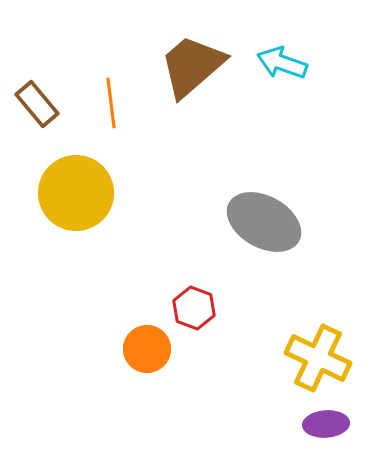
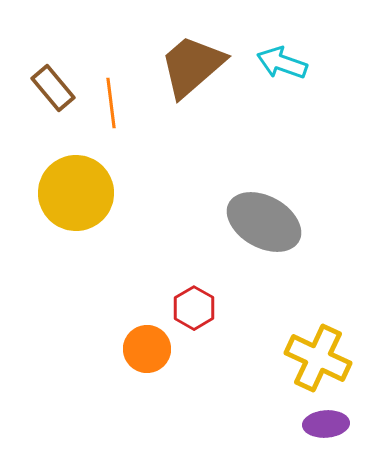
brown rectangle: moved 16 px right, 16 px up
red hexagon: rotated 9 degrees clockwise
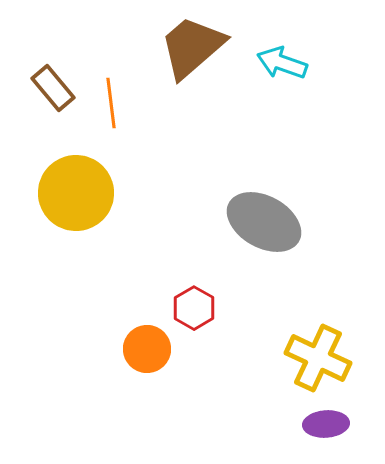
brown trapezoid: moved 19 px up
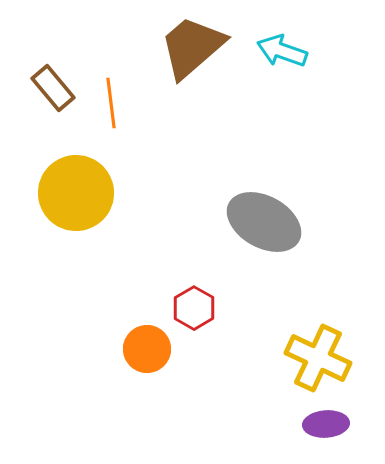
cyan arrow: moved 12 px up
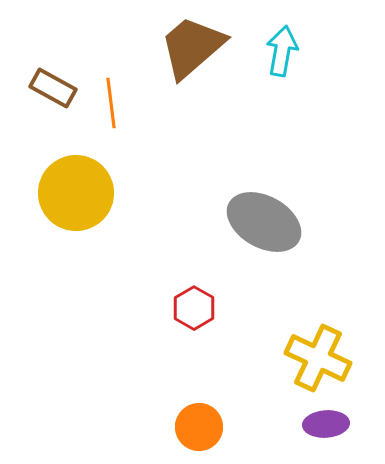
cyan arrow: rotated 81 degrees clockwise
brown rectangle: rotated 21 degrees counterclockwise
orange circle: moved 52 px right, 78 px down
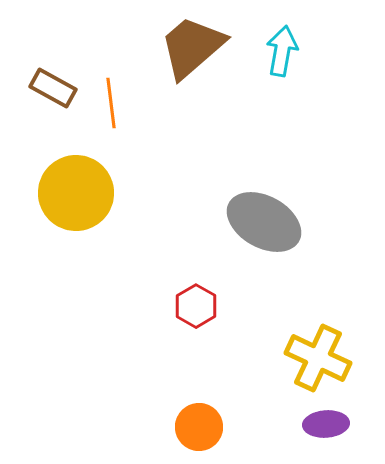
red hexagon: moved 2 px right, 2 px up
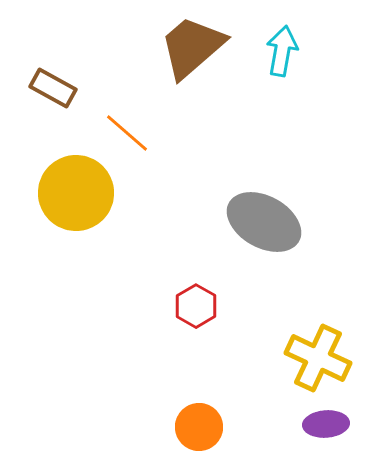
orange line: moved 16 px right, 30 px down; rotated 42 degrees counterclockwise
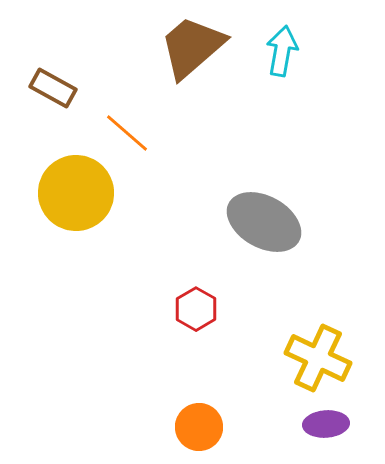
red hexagon: moved 3 px down
